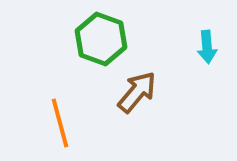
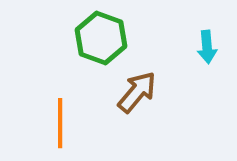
green hexagon: moved 1 px up
orange line: rotated 15 degrees clockwise
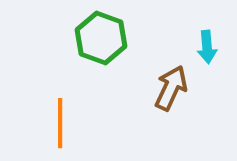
brown arrow: moved 34 px right, 4 px up; rotated 15 degrees counterclockwise
